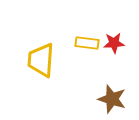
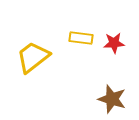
yellow rectangle: moved 6 px left, 5 px up
yellow trapezoid: moved 8 px left, 3 px up; rotated 48 degrees clockwise
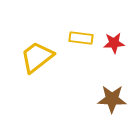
yellow trapezoid: moved 4 px right
brown star: rotated 16 degrees counterclockwise
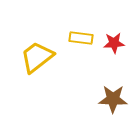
brown star: moved 1 px right
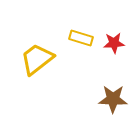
yellow rectangle: rotated 10 degrees clockwise
yellow trapezoid: moved 2 px down
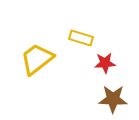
red star: moved 9 px left, 20 px down
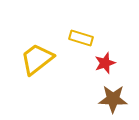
red star: rotated 15 degrees counterclockwise
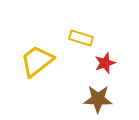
yellow trapezoid: moved 2 px down
brown star: moved 15 px left
